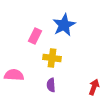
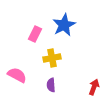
pink rectangle: moved 2 px up
yellow cross: rotated 18 degrees counterclockwise
pink semicircle: moved 3 px right; rotated 24 degrees clockwise
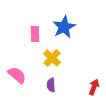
blue star: moved 2 px down
pink rectangle: rotated 28 degrees counterclockwise
yellow cross: rotated 36 degrees counterclockwise
pink semicircle: rotated 12 degrees clockwise
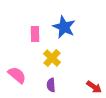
blue star: rotated 20 degrees counterclockwise
red arrow: rotated 105 degrees clockwise
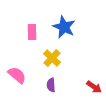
pink rectangle: moved 3 px left, 2 px up
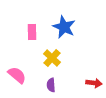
red arrow: moved 4 px up; rotated 28 degrees counterclockwise
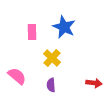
pink semicircle: moved 1 px down
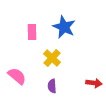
purple semicircle: moved 1 px right, 1 px down
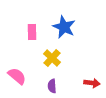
red arrow: moved 2 px left
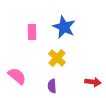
yellow cross: moved 5 px right
red arrow: moved 1 px right, 1 px up
